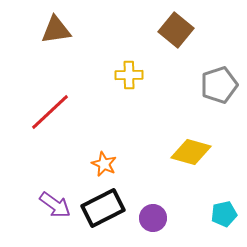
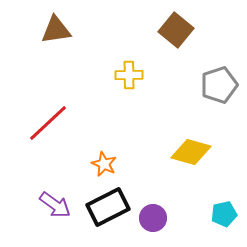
red line: moved 2 px left, 11 px down
black rectangle: moved 5 px right, 1 px up
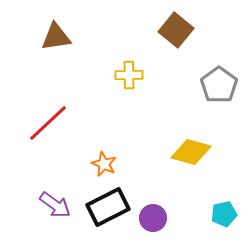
brown triangle: moved 7 px down
gray pentagon: rotated 18 degrees counterclockwise
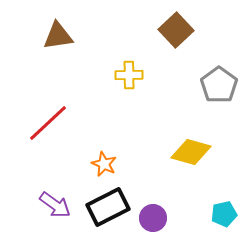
brown square: rotated 8 degrees clockwise
brown triangle: moved 2 px right, 1 px up
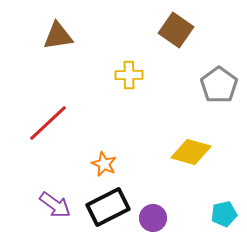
brown square: rotated 12 degrees counterclockwise
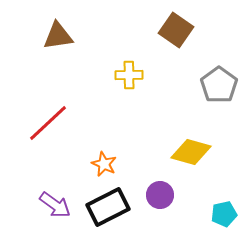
purple circle: moved 7 px right, 23 px up
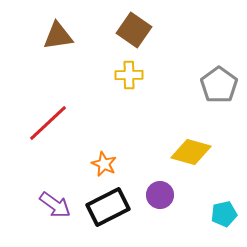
brown square: moved 42 px left
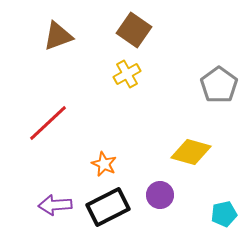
brown triangle: rotated 12 degrees counterclockwise
yellow cross: moved 2 px left, 1 px up; rotated 28 degrees counterclockwise
purple arrow: rotated 140 degrees clockwise
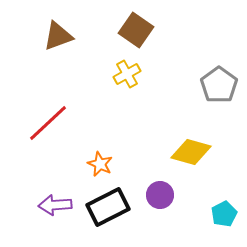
brown square: moved 2 px right
orange star: moved 4 px left
cyan pentagon: rotated 15 degrees counterclockwise
